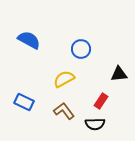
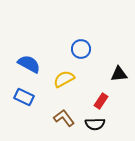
blue semicircle: moved 24 px down
blue rectangle: moved 5 px up
brown L-shape: moved 7 px down
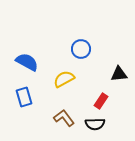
blue semicircle: moved 2 px left, 2 px up
blue rectangle: rotated 48 degrees clockwise
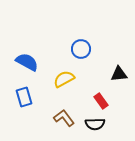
red rectangle: rotated 70 degrees counterclockwise
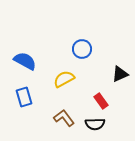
blue circle: moved 1 px right
blue semicircle: moved 2 px left, 1 px up
black triangle: moved 1 px right; rotated 18 degrees counterclockwise
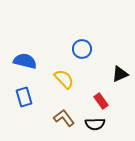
blue semicircle: rotated 15 degrees counterclockwise
yellow semicircle: rotated 75 degrees clockwise
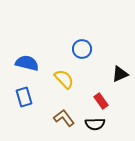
blue semicircle: moved 2 px right, 2 px down
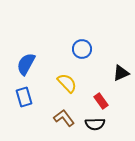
blue semicircle: moved 1 px left, 1 px down; rotated 75 degrees counterclockwise
black triangle: moved 1 px right, 1 px up
yellow semicircle: moved 3 px right, 4 px down
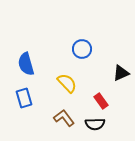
blue semicircle: rotated 45 degrees counterclockwise
blue rectangle: moved 1 px down
